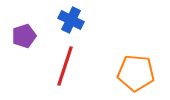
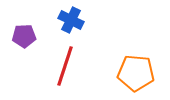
purple pentagon: rotated 15 degrees clockwise
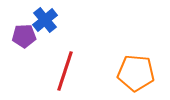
blue cross: moved 26 px left; rotated 25 degrees clockwise
red line: moved 5 px down
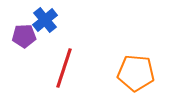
red line: moved 1 px left, 3 px up
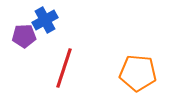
blue cross: rotated 10 degrees clockwise
orange pentagon: moved 2 px right
